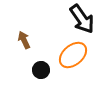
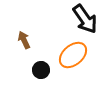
black arrow: moved 3 px right
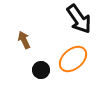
black arrow: moved 6 px left
orange ellipse: moved 4 px down
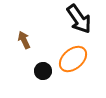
black circle: moved 2 px right, 1 px down
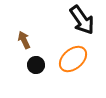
black arrow: moved 3 px right, 1 px down
black circle: moved 7 px left, 6 px up
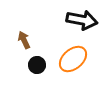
black arrow: rotated 44 degrees counterclockwise
black circle: moved 1 px right
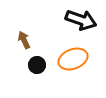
black arrow: moved 1 px left; rotated 8 degrees clockwise
orange ellipse: rotated 20 degrees clockwise
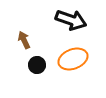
black arrow: moved 10 px left
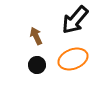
black arrow: moved 4 px right; rotated 112 degrees clockwise
brown arrow: moved 12 px right, 4 px up
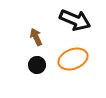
black arrow: rotated 108 degrees counterclockwise
brown arrow: moved 1 px down
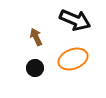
black circle: moved 2 px left, 3 px down
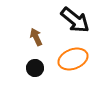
black arrow: rotated 16 degrees clockwise
